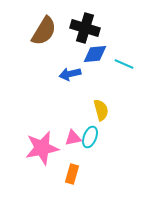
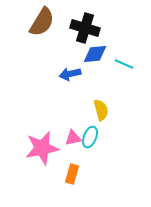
brown semicircle: moved 2 px left, 9 px up
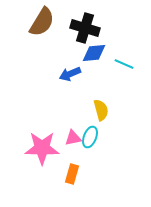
blue diamond: moved 1 px left, 1 px up
blue arrow: rotated 10 degrees counterclockwise
pink star: rotated 12 degrees clockwise
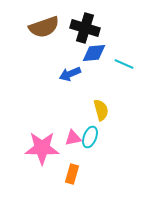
brown semicircle: moved 2 px right, 5 px down; rotated 40 degrees clockwise
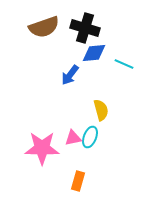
blue arrow: moved 1 px down; rotated 30 degrees counterclockwise
orange rectangle: moved 6 px right, 7 px down
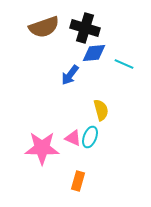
pink triangle: rotated 36 degrees clockwise
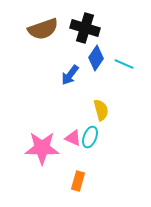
brown semicircle: moved 1 px left, 2 px down
blue diamond: moved 2 px right, 5 px down; rotated 50 degrees counterclockwise
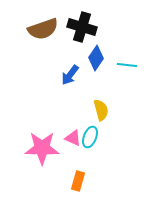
black cross: moved 3 px left, 1 px up
cyan line: moved 3 px right, 1 px down; rotated 18 degrees counterclockwise
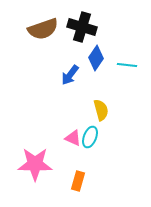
pink star: moved 7 px left, 16 px down
